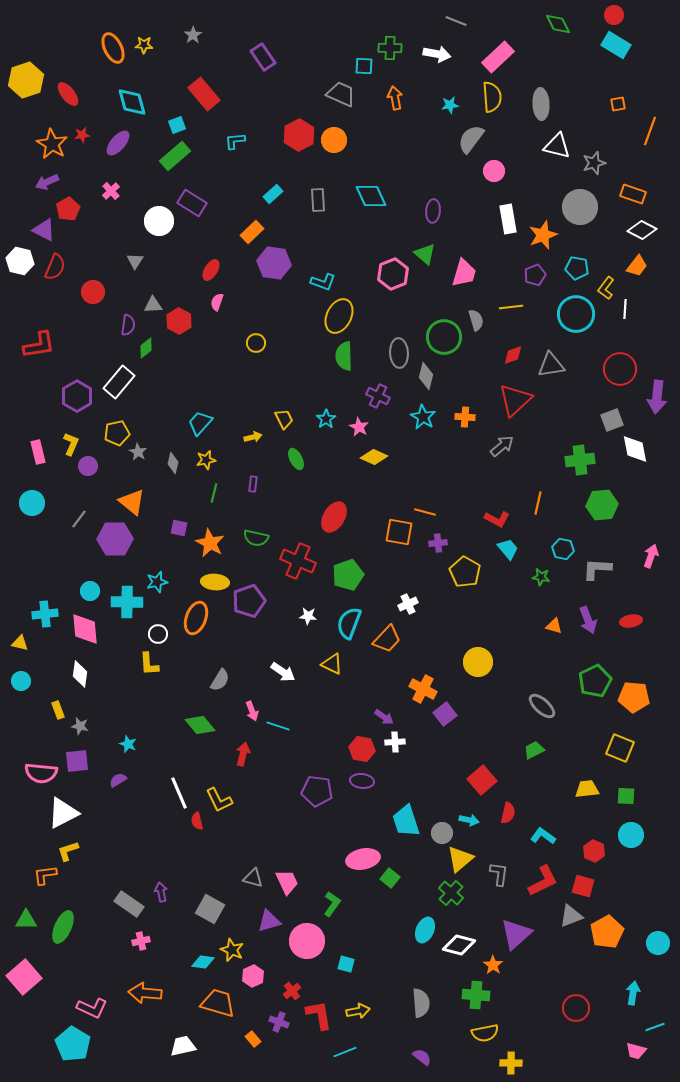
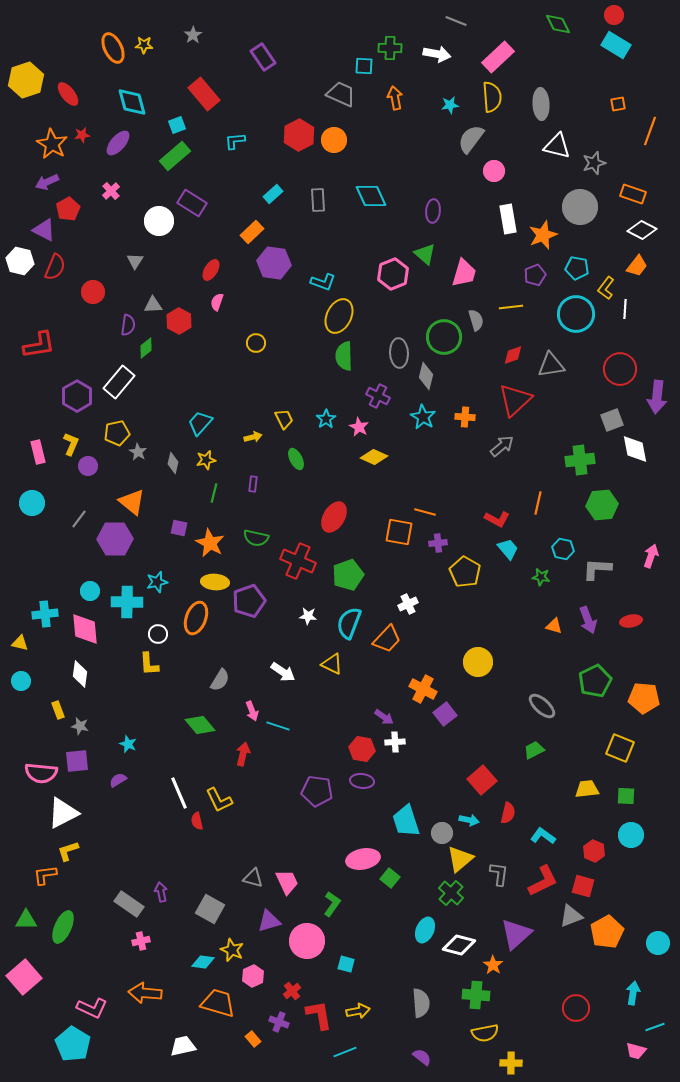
orange pentagon at (634, 697): moved 10 px right, 1 px down
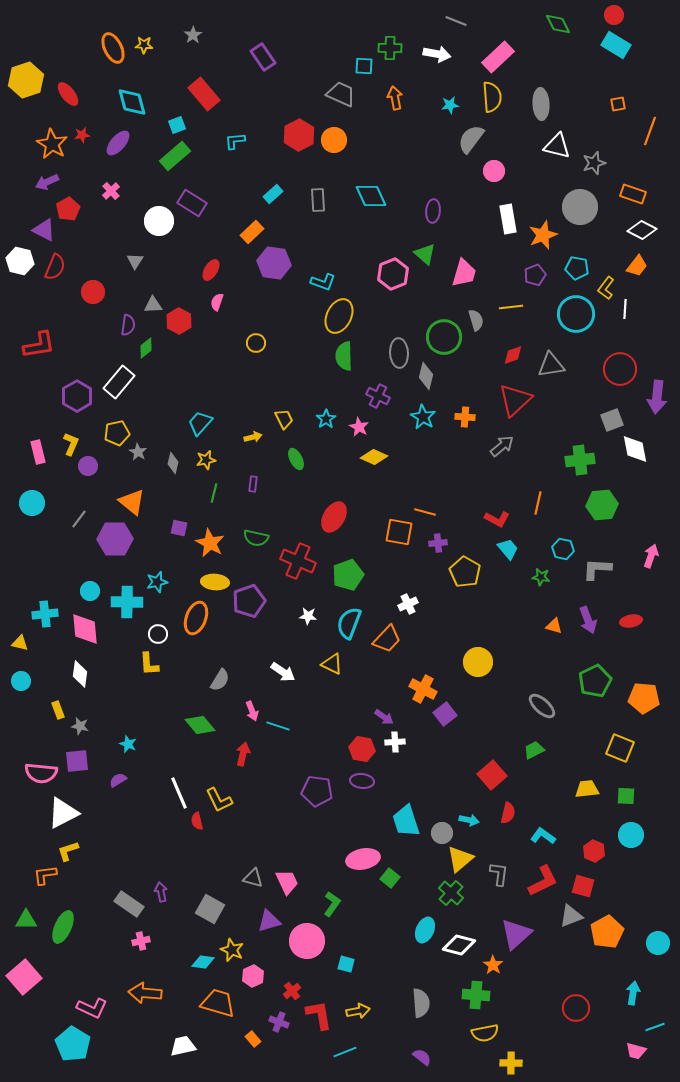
red square at (482, 780): moved 10 px right, 5 px up
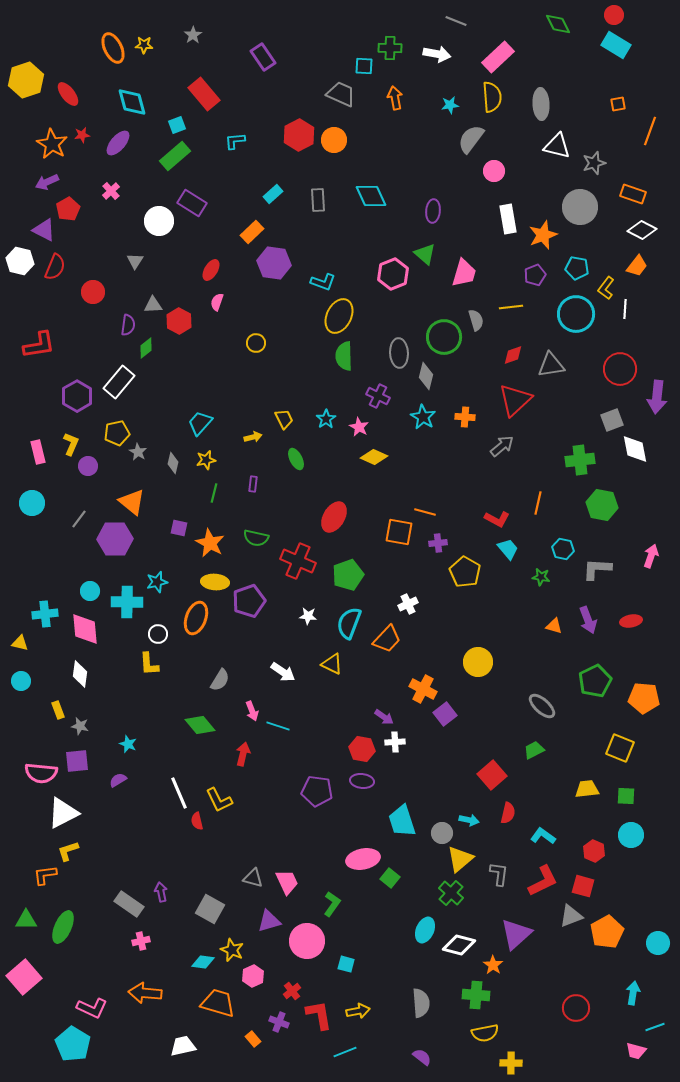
green hexagon at (602, 505): rotated 16 degrees clockwise
cyan trapezoid at (406, 821): moved 4 px left
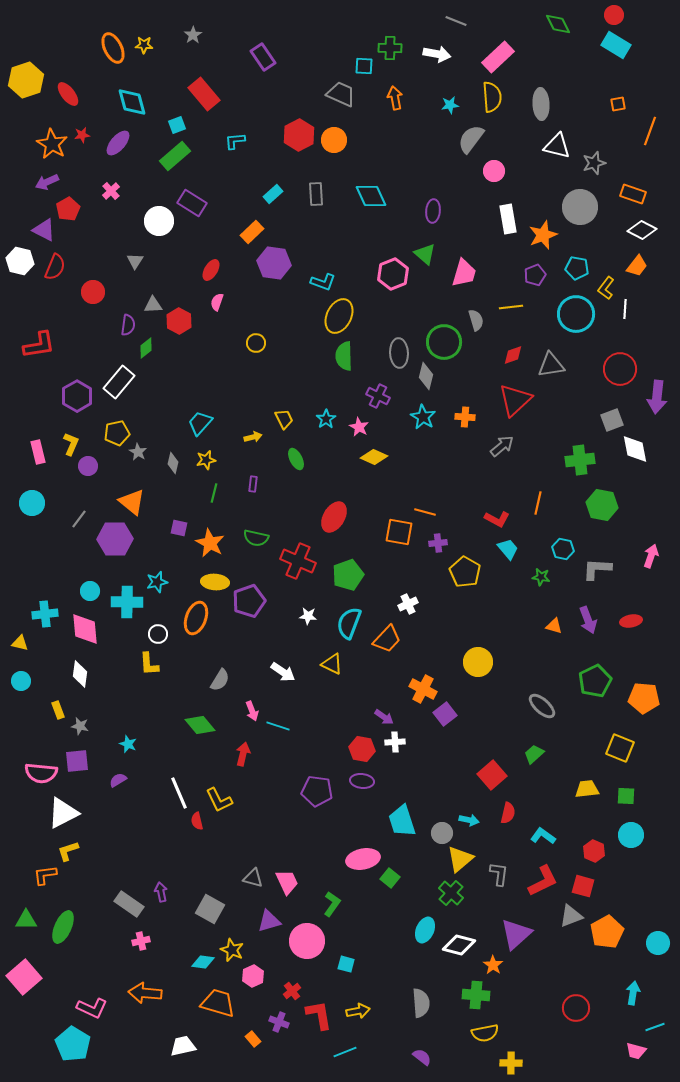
gray rectangle at (318, 200): moved 2 px left, 6 px up
green circle at (444, 337): moved 5 px down
green trapezoid at (534, 750): moved 4 px down; rotated 15 degrees counterclockwise
